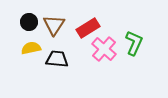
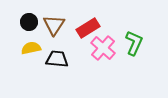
pink cross: moved 1 px left, 1 px up
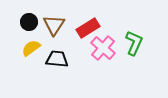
yellow semicircle: rotated 24 degrees counterclockwise
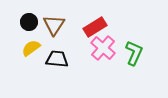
red rectangle: moved 7 px right, 1 px up
green L-shape: moved 10 px down
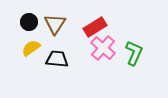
brown triangle: moved 1 px right, 1 px up
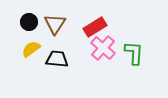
yellow semicircle: moved 1 px down
green L-shape: rotated 20 degrees counterclockwise
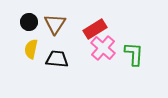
red rectangle: moved 2 px down
yellow semicircle: rotated 42 degrees counterclockwise
green L-shape: moved 1 px down
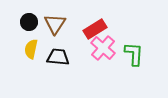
black trapezoid: moved 1 px right, 2 px up
